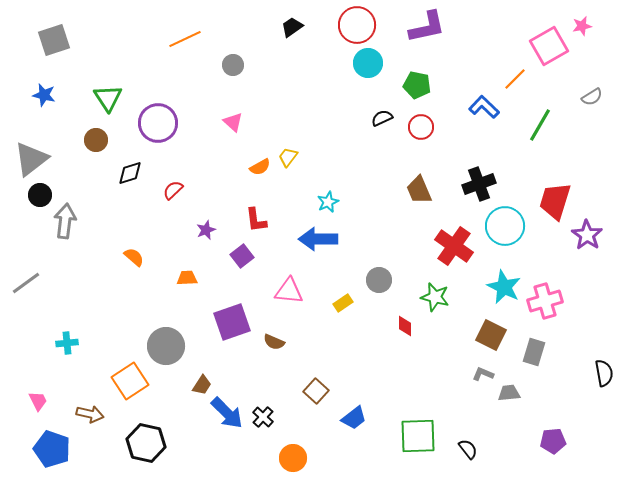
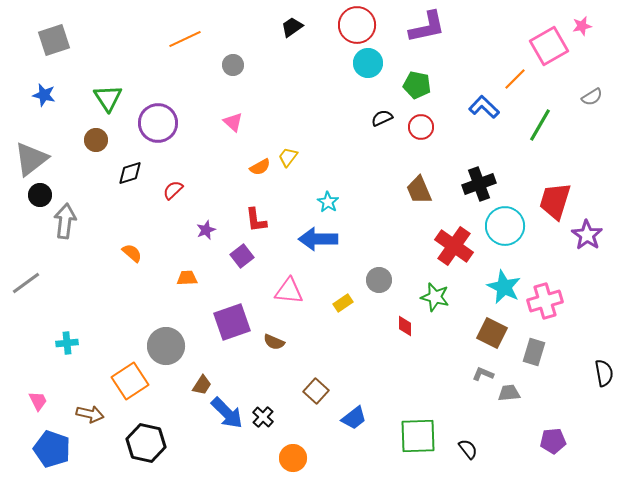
cyan star at (328, 202): rotated 15 degrees counterclockwise
orange semicircle at (134, 257): moved 2 px left, 4 px up
brown square at (491, 335): moved 1 px right, 2 px up
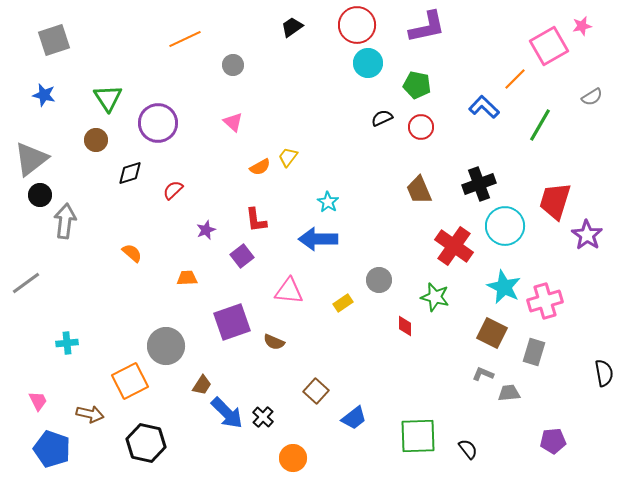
orange square at (130, 381): rotated 6 degrees clockwise
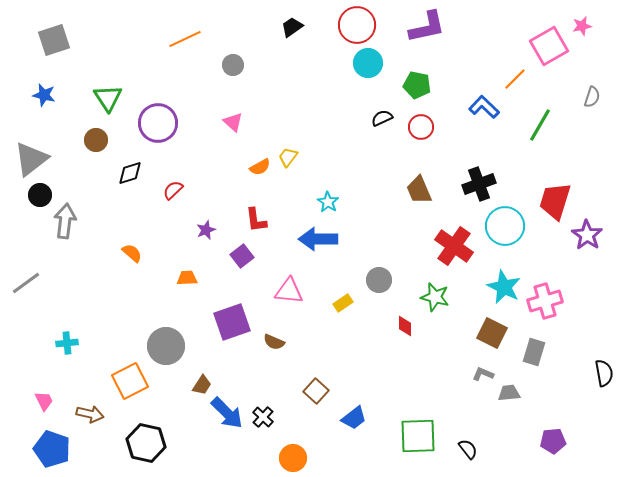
gray semicircle at (592, 97): rotated 40 degrees counterclockwise
pink trapezoid at (38, 401): moved 6 px right
